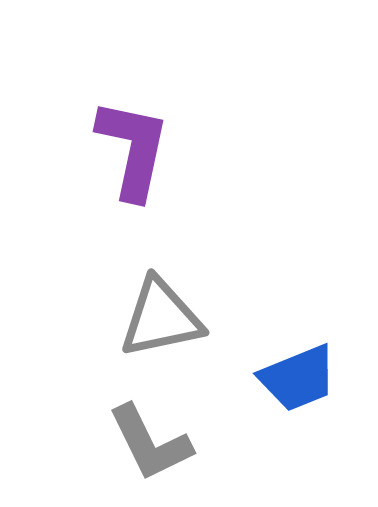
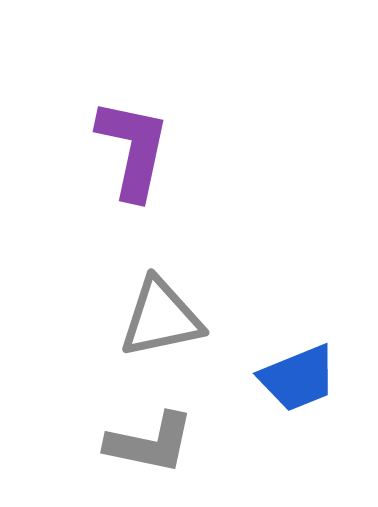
gray L-shape: rotated 52 degrees counterclockwise
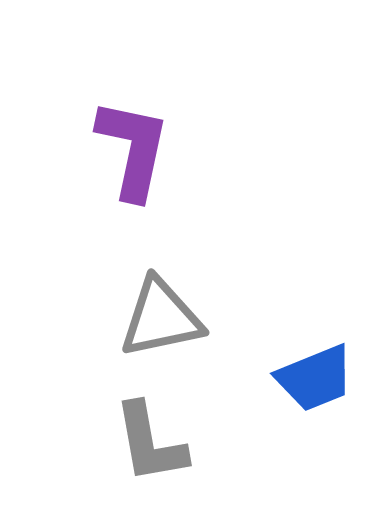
blue trapezoid: moved 17 px right
gray L-shape: rotated 68 degrees clockwise
